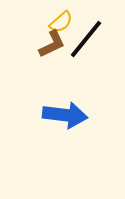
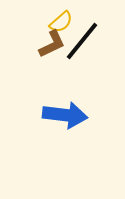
black line: moved 4 px left, 2 px down
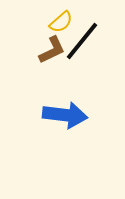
brown L-shape: moved 6 px down
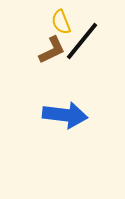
yellow semicircle: rotated 110 degrees clockwise
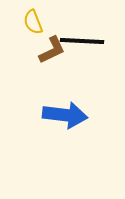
yellow semicircle: moved 28 px left
black line: rotated 54 degrees clockwise
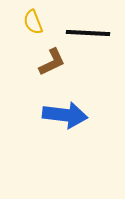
black line: moved 6 px right, 8 px up
brown L-shape: moved 12 px down
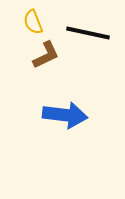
black line: rotated 9 degrees clockwise
brown L-shape: moved 6 px left, 7 px up
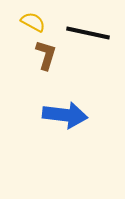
yellow semicircle: rotated 140 degrees clockwise
brown L-shape: rotated 48 degrees counterclockwise
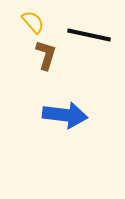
yellow semicircle: rotated 20 degrees clockwise
black line: moved 1 px right, 2 px down
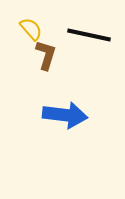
yellow semicircle: moved 2 px left, 7 px down
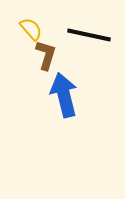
blue arrow: moved 1 px left, 20 px up; rotated 111 degrees counterclockwise
